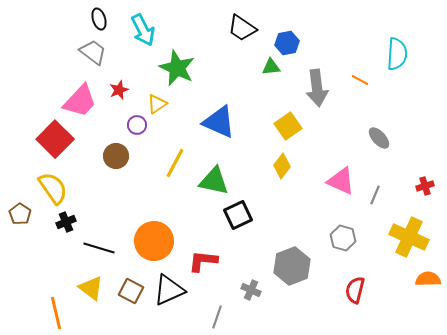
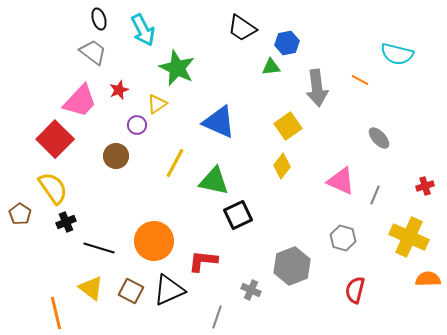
cyan semicircle at (397, 54): rotated 100 degrees clockwise
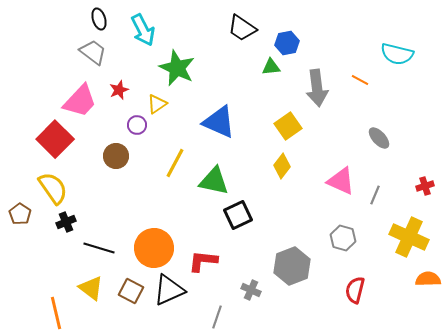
orange circle at (154, 241): moved 7 px down
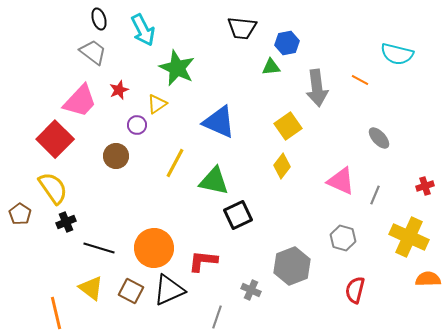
black trapezoid at (242, 28): rotated 28 degrees counterclockwise
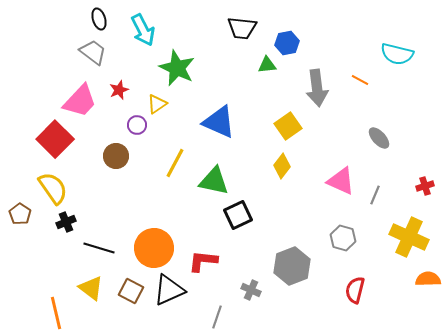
green triangle at (271, 67): moved 4 px left, 2 px up
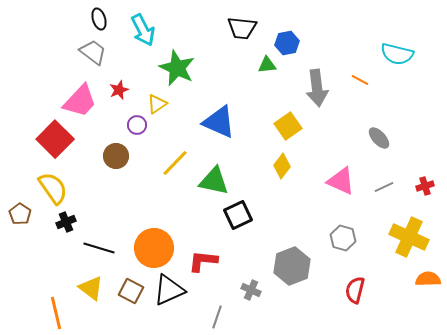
yellow line at (175, 163): rotated 16 degrees clockwise
gray line at (375, 195): moved 9 px right, 8 px up; rotated 42 degrees clockwise
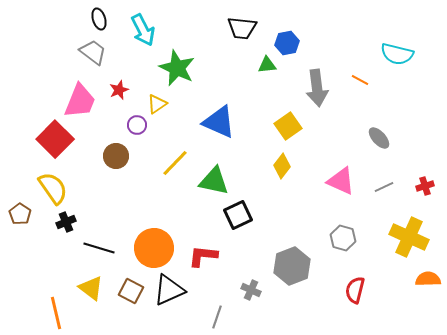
pink trapezoid at (80, 101): rotated 21 degrees counterclockwise
red L-shape at (203, 261): moved 5 px up
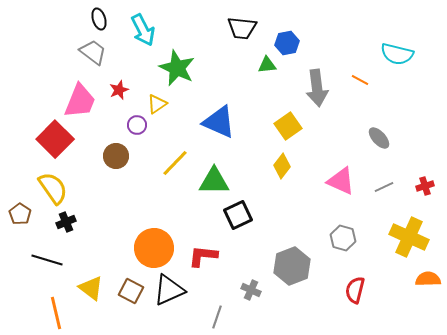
green triangle at (214, 181): rotated 12 degrees counterclockwise
black line at (99, 248): moved 52 px left, 12 px down
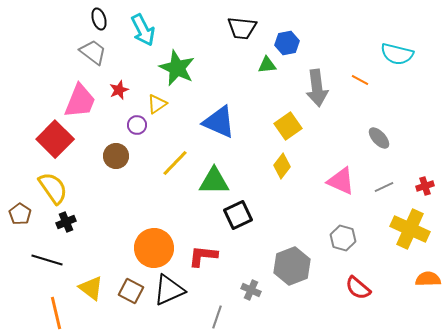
yellow cross at (409, 237): moved 1 px right, 8 px up
red semicircle at (355, 290): moved 3 px right, 2 px up; rotated 64 degrees counterclockwise
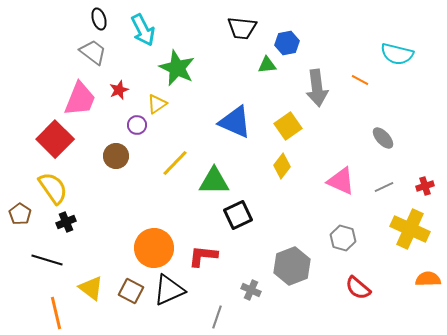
pink trapezoid at (80, 101): moved 2 px up
blue triangle at (219, 122): moved 16 px right
gray ellipse at (379, 138): moved 4 px right
